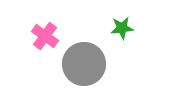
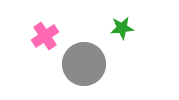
pink cross: rotated 20 degrees clockwise
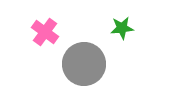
pink cross: moved 4 px up; rotated 20 degrees counterclockwise
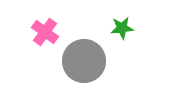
gray circle: moved 3 px up
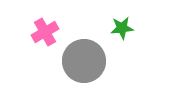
pink cross: rotated 24 degrees clockwise
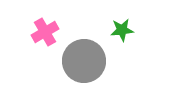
green star: moved 2 px down
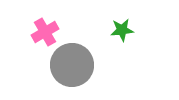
gray circle: moved 12 px left, 4 px down
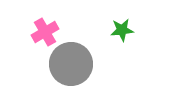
gray circle: moved 1 px left, 1 px up
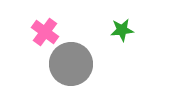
pink cross: rotated 24 degrees counterclockwise
